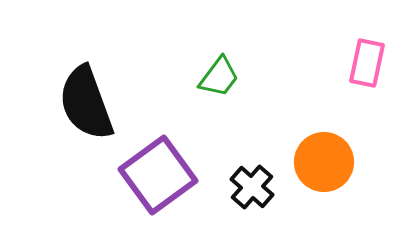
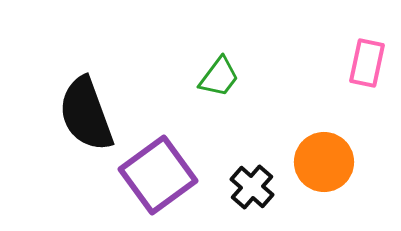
black semicircle: moved 11 px down
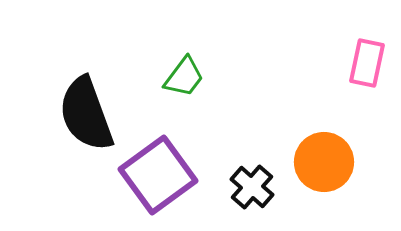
green trapezoid: moved 35 px left
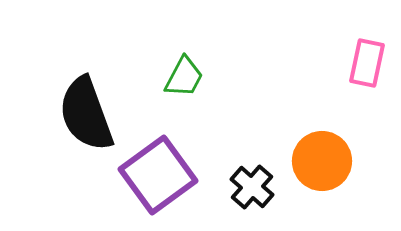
green trapezoid: rotated 9 degrees counterclockwise
orange circle: moved 2 px left, 1 px up
